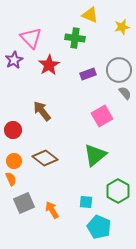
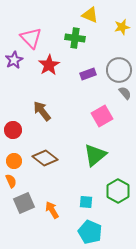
orange semicircle: moved 2 px down
cyan pentagon: moved 9 px left, 5 px down
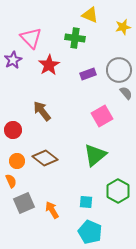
yellow star: moved 1 px right
purple star: moved 1 px left
gray semicircle: moved 1 px right
orange circle: moved 3 px right
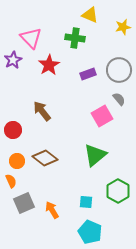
gray semicircle: moved 7 px left, 6 px down
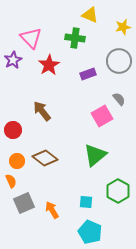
gray circle: moved 9 px up
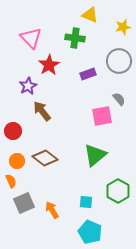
purple star: moved 15 px right, 26 px down
pink square: rotated 20 degrees clockwise
red circle: moved 1 px down
